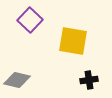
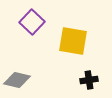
purple square: moved 2 px right, 2 px down
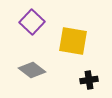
gray diamond: moved 15 px right, 10 px up; rotated 24 degrees clockwise
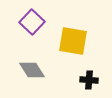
gray diamond: rotated 20 degrees clockwise
black cross: rotated 12 degrees clockwise
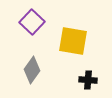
gray diamond: rotated 68 degrees clockwise
black cross: moved 1 px left
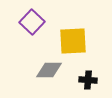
yellow square: rotated 12 degrees counterclockwise
gray diamond: moved 17 px right; rotated 56 degrees clockwise
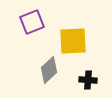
purple square: rotated 25 degrees clockwise
gray diamond: rotated 44 degrees counterclockwise
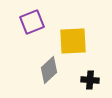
black cross: moved 2 px right
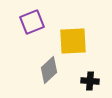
black cross: moved 1 px down
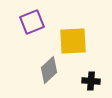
black cross: moved 1 px right
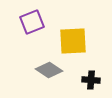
gray diamond: rotated 76 degrees clockwise
black cross: moved 1 px up
